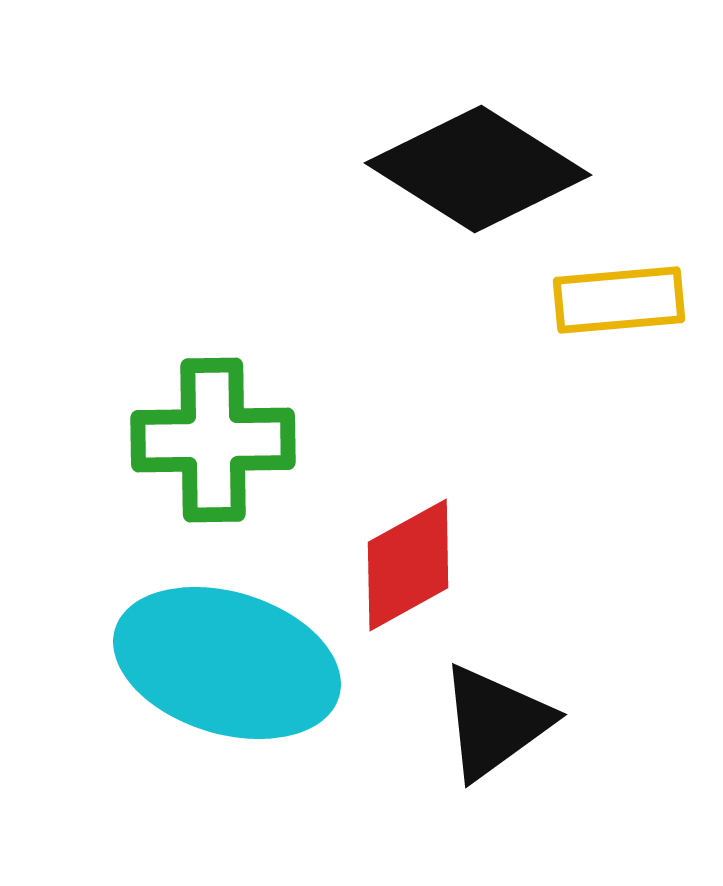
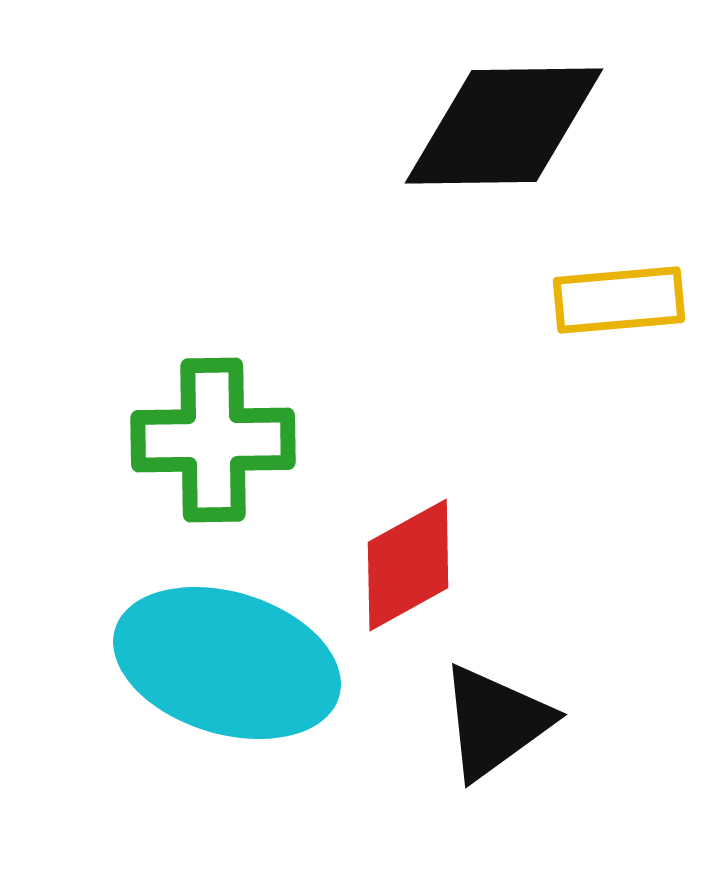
black diamond: moved 26 px right, 43 px up; rotated 33 degrees counterclockwise
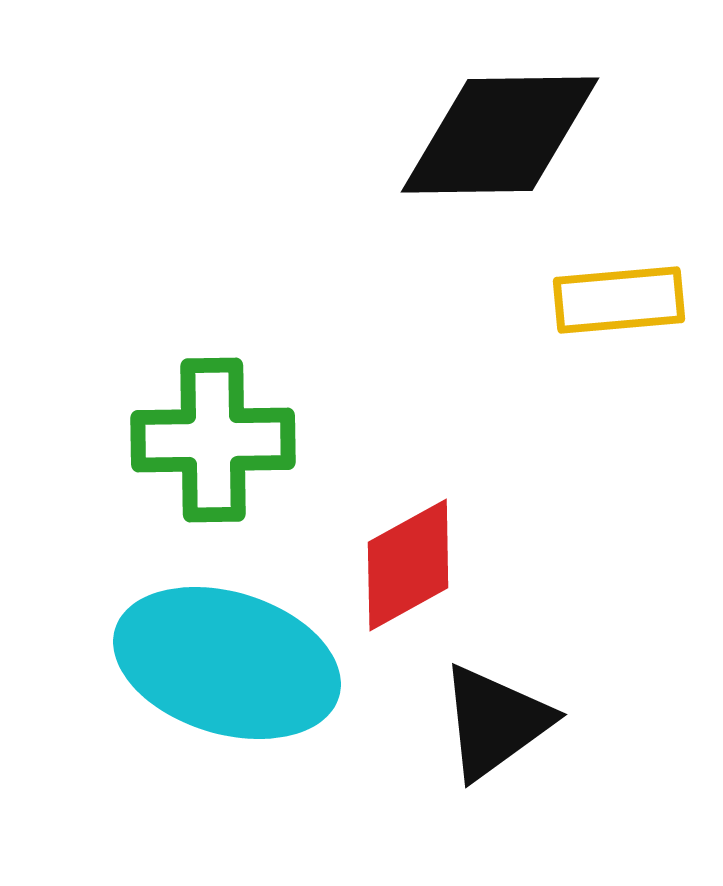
black diamond: moved 4 px left, 9 px down
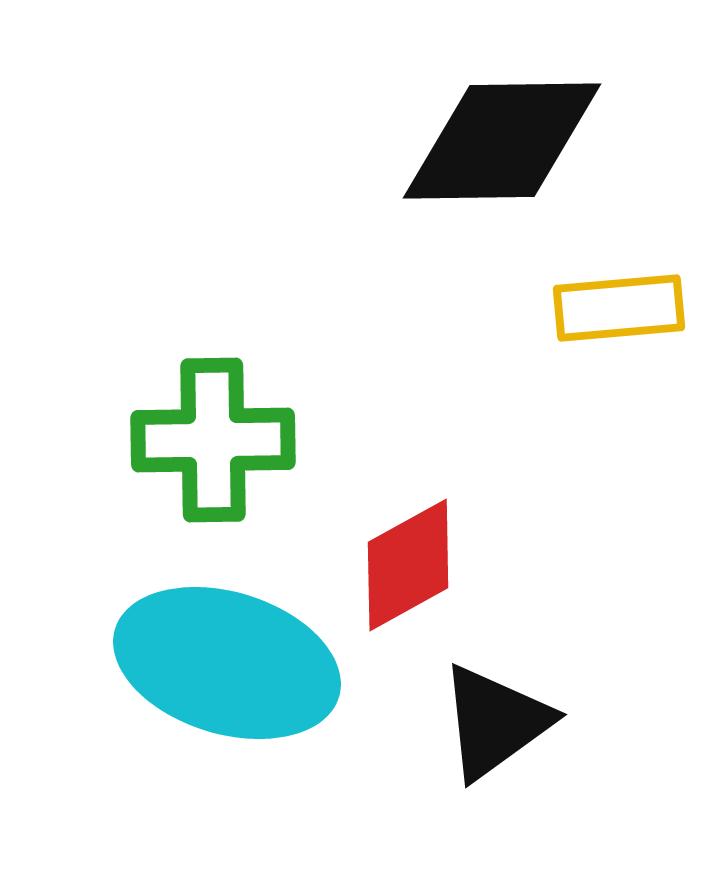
black diamond: moved 2 px right, 6 px down
yellow rectangle: moved 8 px down
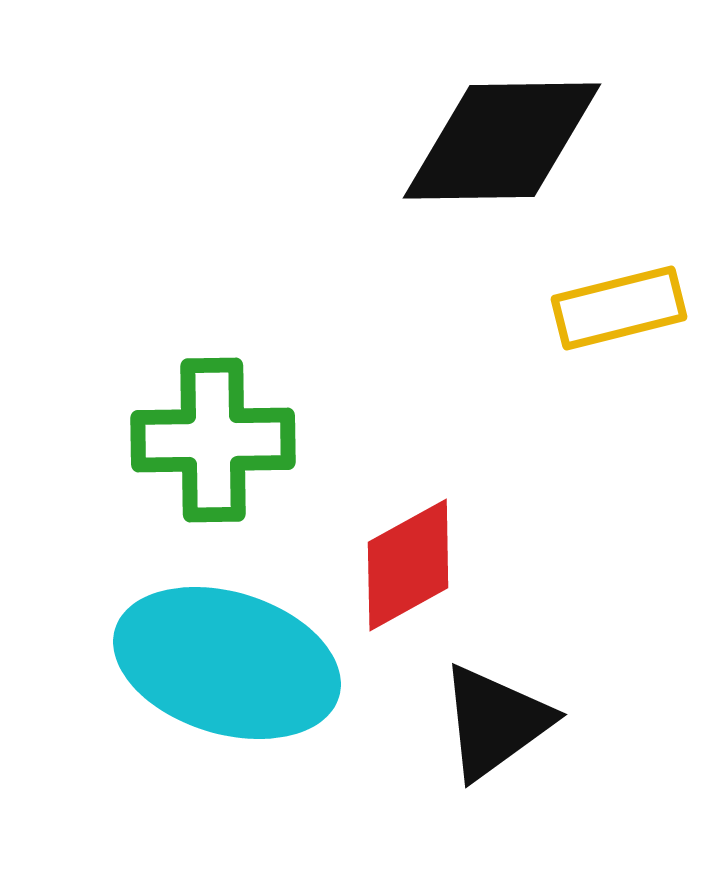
yellow rectangle: rotated 9 degrees counterclockwise
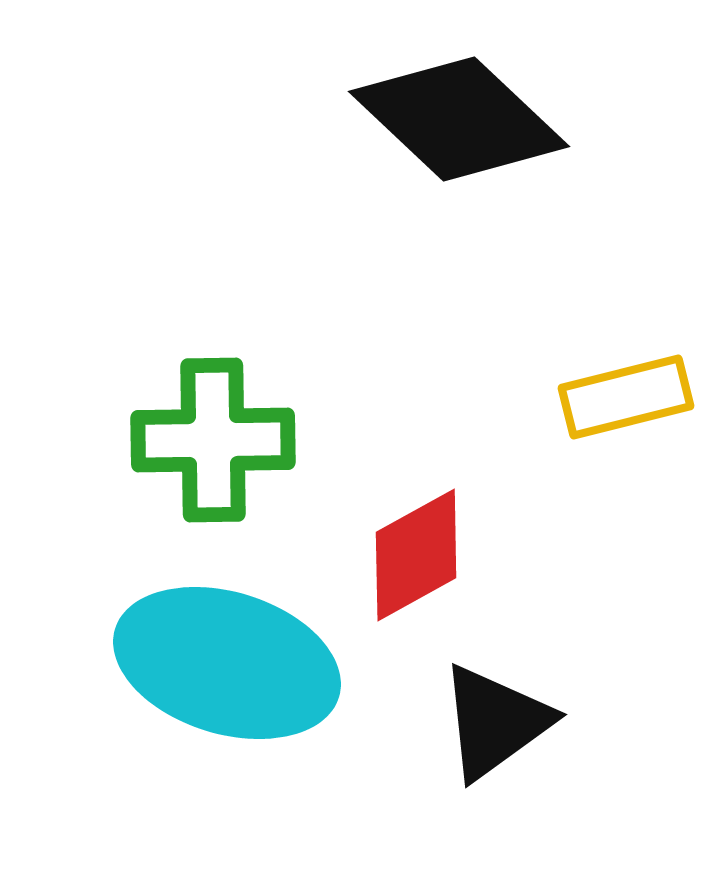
black diamond: moved 43 px left, 22 px up; rotated 44 degrees clockwise
yellow rectangle: moved 7 px right, 89 px down
red diamond: moved 8 px right, 10 px up
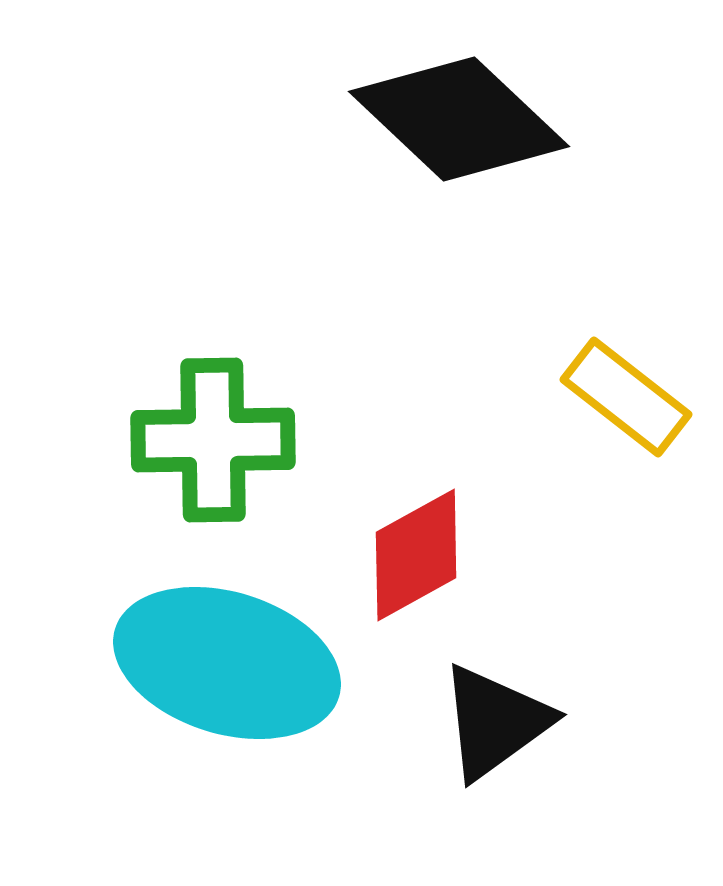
yellow rectangle: rotated 52 degrees clockwise
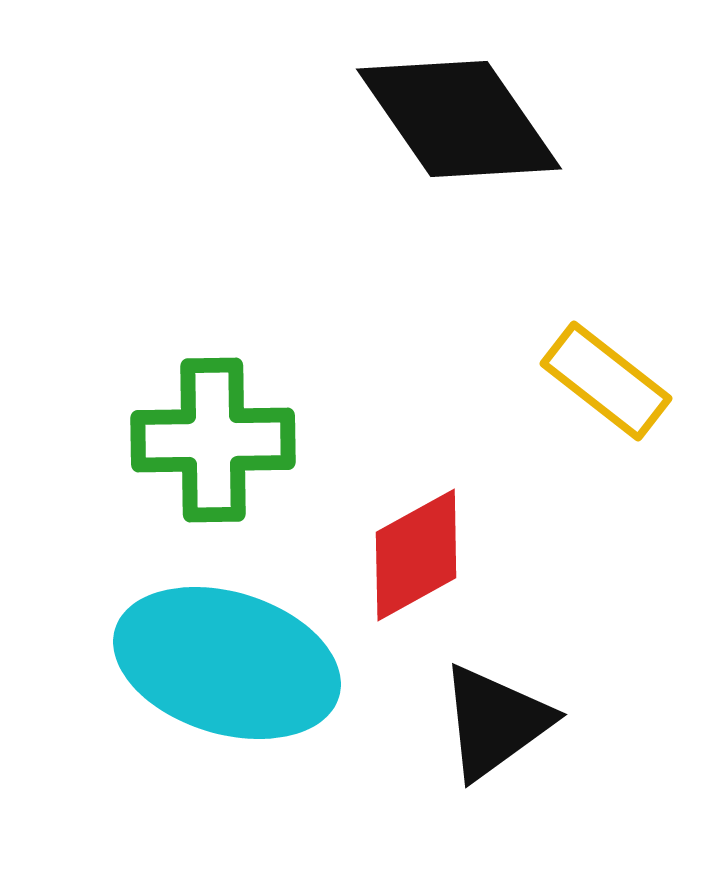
black diamond: rotated 12 degrees clockwise
yellow rectangle: moved 20 px left, 16 px up
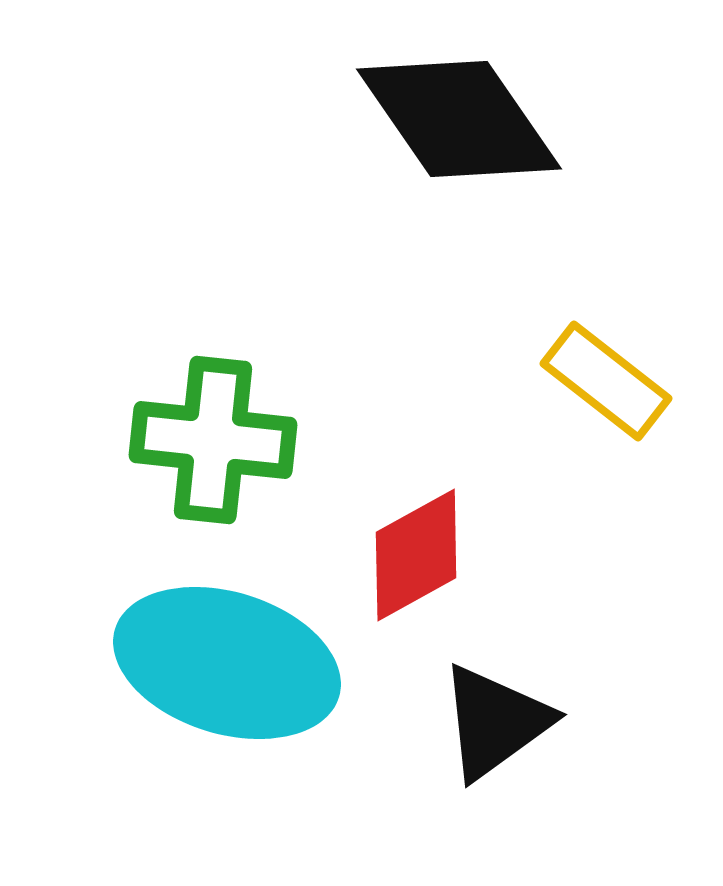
green cross: rotated 7 degrees clockwise
